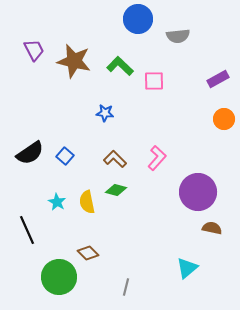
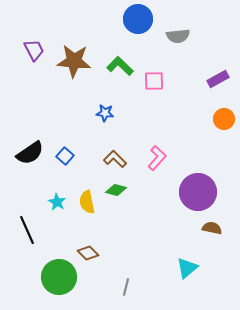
brown star: rotated 8 degrees counterclockwise
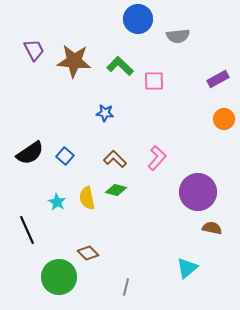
yellow semicircle: moved 4 px up
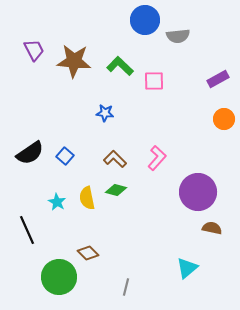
blue circle: moved 7 px right, 1 px down
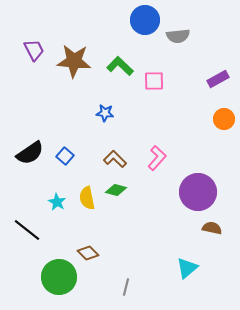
black line: rotated 28 degrees counterclockwise
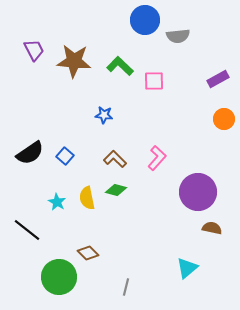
blue star: moved 1 px left, 2 px down
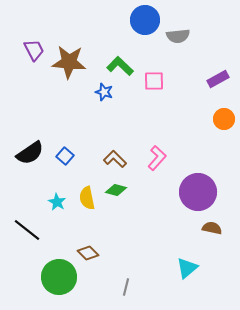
brown star: moved 5 px left, 1 px down
blue star: moved 23 px up; rotated 12 degrees clockwise
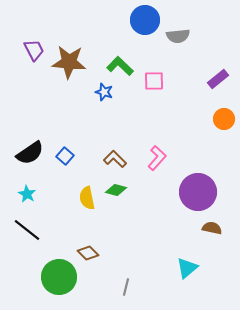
purple rectangle: rotated 10 degrees counterclockwise
cyan star: moved 30 px left, 8 px up
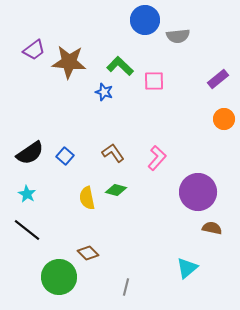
purple trapezoid: rotated 80 degrees clockwise
brown L-shape: moved 2 px left, 6 px up; rotated 10 degrees clockwise
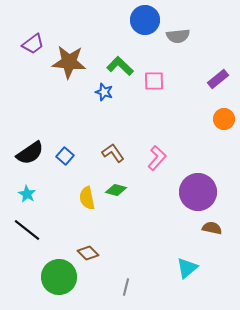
purple trapezoid: moved 1 px left, 6 px up
